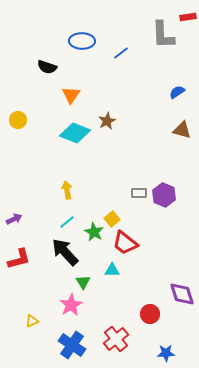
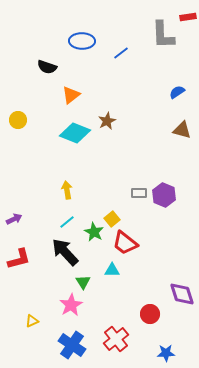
orange triangle: rotated 18 degrees clockwise
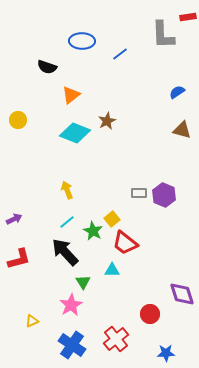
blue line: moved 1 px left, 1 px down
yellow arrow: rotated 12 degrees counterclockwise
green star: moved 1 px left, 1 px up
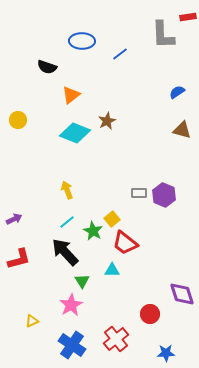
green triangle: moved 1 px left, 1 px up
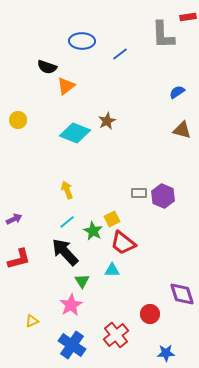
orange triangle: moved 5 px left, 9 px up
purple hexagon: moved 1 px left, 1 px down
yellow square: rotated 14 degrees clockwise
red trapezoid: moved 2 px left
red cross: moved 4 px up
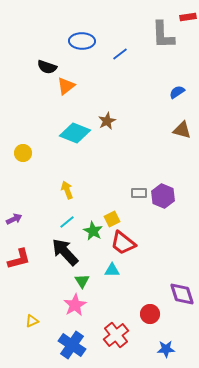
yellow circle: moved 5 px right, 33 px down
pink star: moved 4 px right
blue star: moved 4 px up
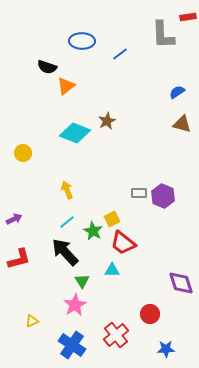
brown triangle: moved 6 px up
purple diamond: moved 1 px left, 11 px up
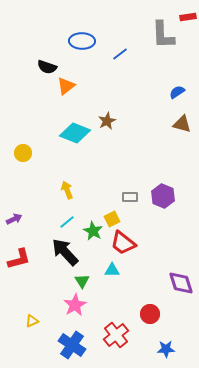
gray rectangle: moved 9 px left, 4 px down
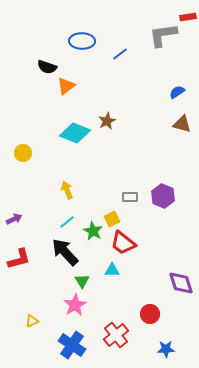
gray L-shape: rotated 84 degrees clockwise
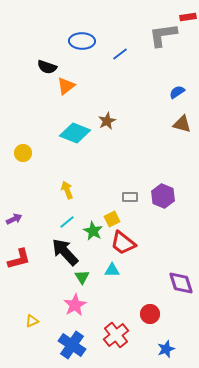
green triangle: moved 4 px up
blue star: rotated 18 degrees counterclockwise
